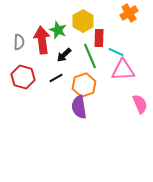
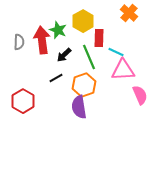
orange cross: rotated 18 degrees counterclockwise
green line: moved 1 px left, 1 px down
red hexagon: moved 24 px down; rotated 15 degrees clockwise
pink semicircle: moved 9 px up
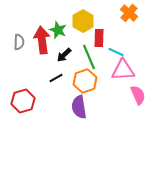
orange hexagon: moved 1 px right, 4 px up
pink semicircle: moved 2 px left
red hexagon: rotated 15 degrees clockwise
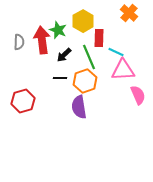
black line: moved 4 px right; rotated 32 degrees clockwise
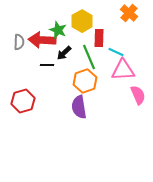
yellow hexagon: moved 1 px left
red arrow: rotated 80 degrees counterclockwise
black arrow: moved 2 px up
black line: moved 13 px left, 13 px up
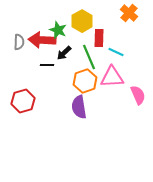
pink triangle: moved 11 px left, 7 px down
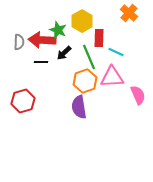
black line: moved 6 px left, 3 px up
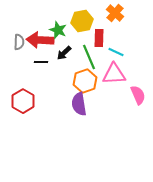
orange cross: moved 14 px left
yellow hexagon: rotated 20 degrees clockwise
red arrow: moved 2 px left
pink triangle: moved 2 px right, 3 px up
red hexagon: rotated 15 degrees counterclockwise
purple semicircle: moved 3 px up
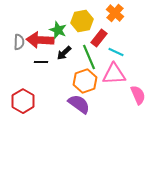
red rectangle: rotated 36 degrees clockwise
purple semicircle: rotated 135 degrees clockwise
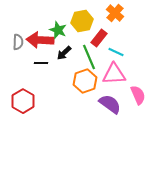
gray semicircle: moved 1 px left
black line: moved 1 px down
purple semicircle: moved 31 px right
